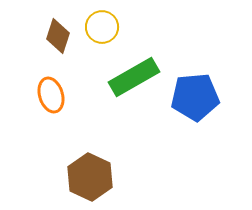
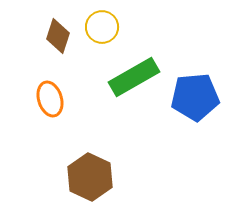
orange ellipse: moved 1 px left, 4 px down
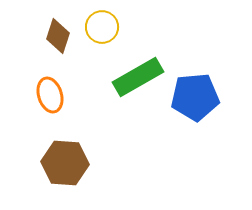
green rectangle: moved 4 px right
orange ellipse: moved 4 px up
brown hexagon: moved 25 px left, 14 px up; rotated 21 degrees counterclockwise
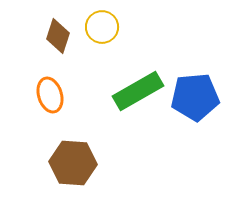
green rectangle: moved 14 px down
brown hexagon: moved 8 px right
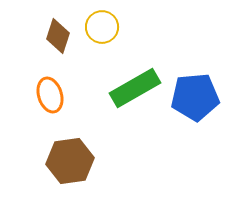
green rectangle: moved 3 px left, 3 px up
brown hexagon: moved 3 px left, 2 px up; rotated 12 degrees counterclockwise
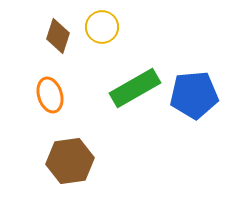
blue pentagon: moved 1 px left, 2 px up
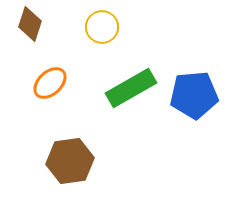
brown diamond: moved 28 px left, 12 px up
green rectangle: moved 4 px left
orange ellipse: moved 12 px up; rotated 64 degrees clockwise
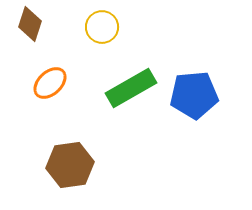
brown hexagon: moved 4 px down
